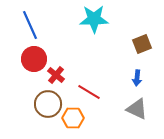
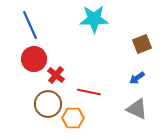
blue arrow: rotated 49 degrees clockwise
red line: rotated 20 degrees counterclockwise
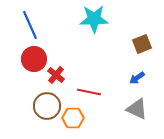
brown circle: moved 1 px left, 2 px down
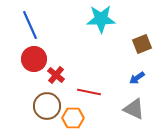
cyan star: moved 7 px right
gray triangle: moved 3 px left
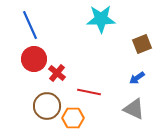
red cross: moved 1 px right, 2 px up
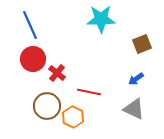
red circle: moved 1 px left
blue arrow: moved 1 px left, 1 px down
orange hexagon: moved 1 px up; rotated 25 degrees clockwise
